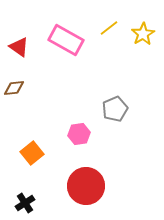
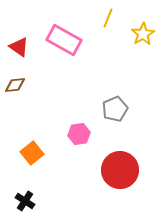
yellow line: moved 1 px left, 10 px up; rotated 30 degrees counterclockwise
pink rectangle: moved 2 px left
brown diamond: moved 1 px right, 3 px up
red circle: moved 34 px right, 16 px up
black cross: moved 2 px up; rotated 24 degrees counterclockwise
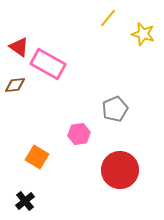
yellow line: rotated 18 degrees clockwise
yellow star: rotated 25 degrees counterclockwise
pink rectangle: moved 16 px left, 24 px down
orange square: moved 5 px right, 4 px down; rotated 20 degrees counterclockwise
black cross: rotated 18 degrees clockwise
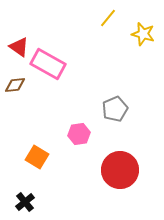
black cross: moved 1 px down
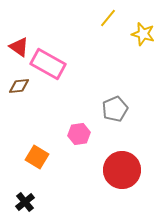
brown diamond: moved 4 px right, 1 px down
red circle: moved 2 px right
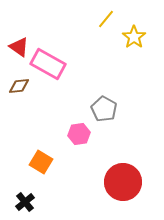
yellow line: moved 2 px left, 1 px down
yellow star: moved 9 px left, 3 px down; rotated 20 degrees clockwise
gray pentagon: moved 11 px left; rotated 20 degrees counterclockwise
orange square: moved 4 px right, 5 px down
red circle: moved 1 px right, 12 px down
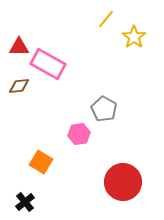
red triangle: rotated 35 degrees counterclockwise
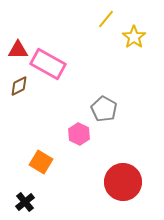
red triangle: moved 1 px left, 3 px down
brown diamond: rotated 20 degrees counterclockwise
pink hexagon: rotated 25 degrees counterclockwise
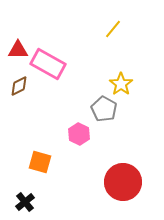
yellow line: moved 7 px right, 10 px down
yellow star: moved 13 px left, 47 px down
orange square: moved 1 px left; rotated 15 degrees counterclockwise
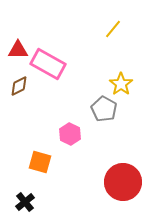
pink hexagon: moved 9 px left
